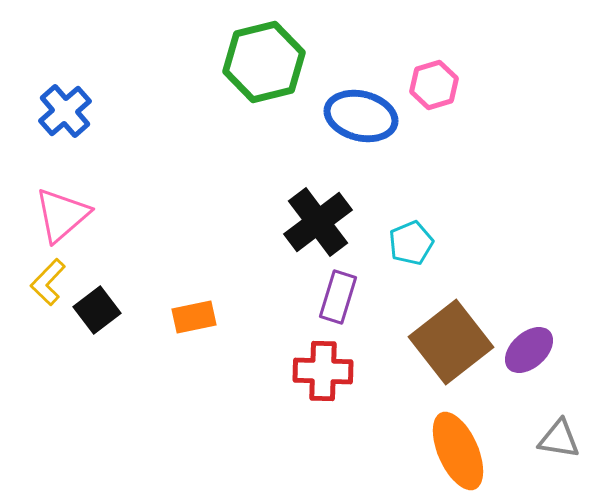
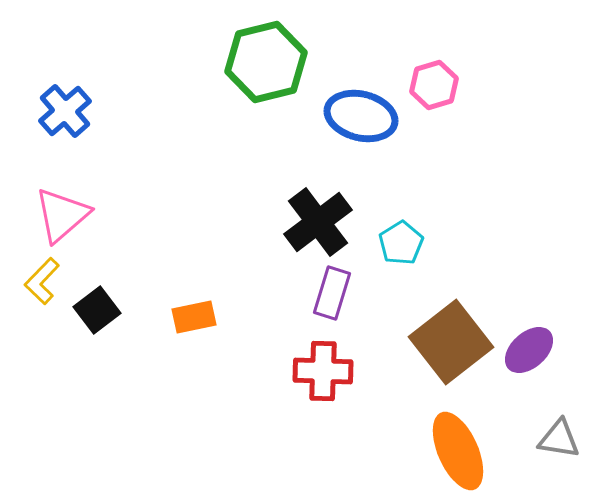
green hexagon: moved 2 px right
cyan pentagon: moved 10 px left; rotated 9 degrees counterclockwise
yellow L-shape: moved 6 px left, 1 px up
purple rectangle: moved 6 px left, 4 px up
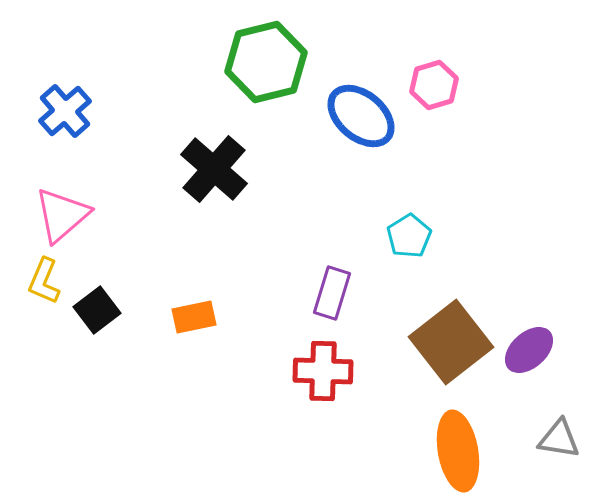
blue ellipse: rotated 26 degrees clockwise
black cross: moved 104 px left, 53 px up; rotated 12 degrees counterclockwise
cyan pentagon: moved 8 px right, 7 px up
yellow L-shape: moved 2 px right; rotated 21 degrees counterclockwise
orange ellipse: rotated 14 degrees clockwise
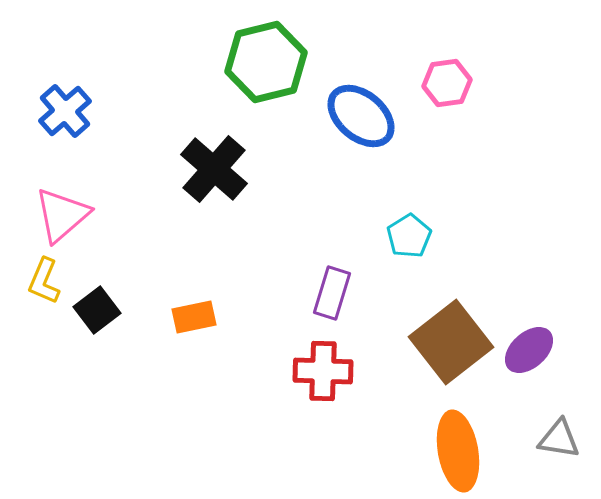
pink hexagon: moved 13 px right, 2 px up; rotated 9 degrees clockwise
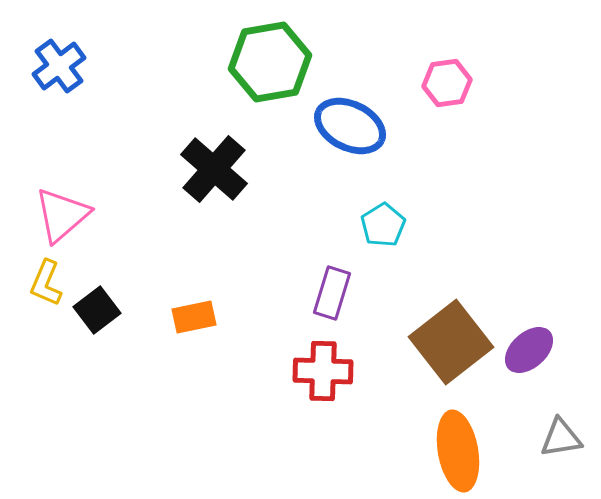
green hexagon: moved 4 px right; rotated 4 degrees clockwise
blue cross: moved 6 px left, 45 px up; rotated 4 degrees clockwise
blue ellipse: moved 11 px left, 10 px down; rotated 14 degrees counterclockwise
cyan pentagon: moved 26 px left, 11 px up
yellow L-shape: moved 2 px right, 2 px down
gray triangle: moved 2 px right, 1 px up; rotated 18 degrees counterclockwise
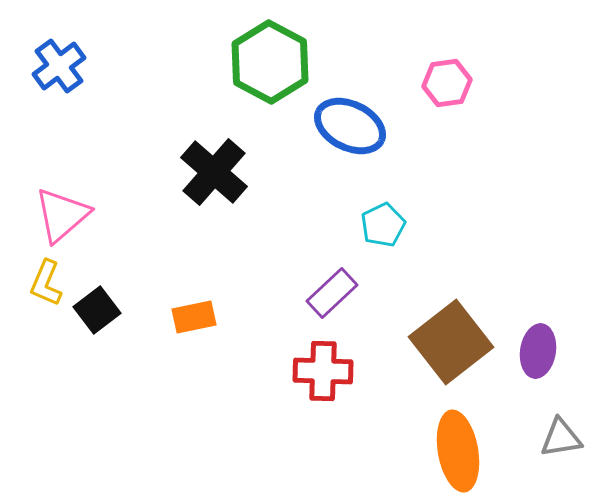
green hexagon: rotated 22 degrees counterclockwise
black cross: moved 3 px down
cyan pentagon: rotated 6 degrees clockwise
purple rectangle: rotated 30 degrees clockwise
purple ellipse: moved 9 px right, 1 px down; rotated 39 degrees counterclockwise
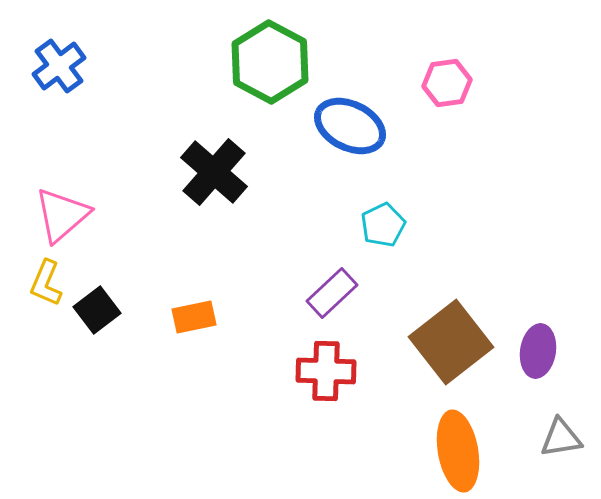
red cross: moved 3 px right
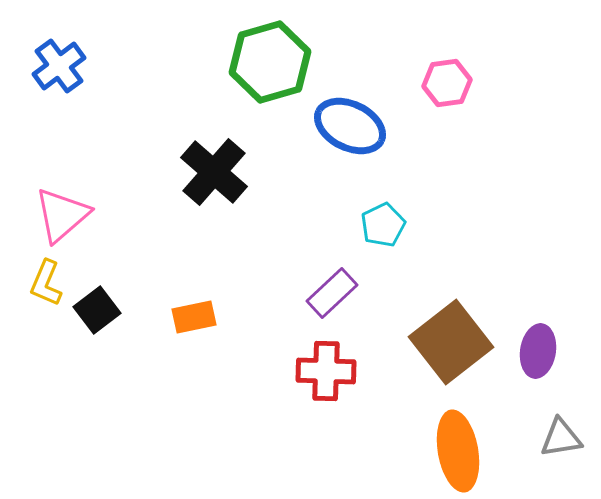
green hexagon: rotated 16 degrees clockwise
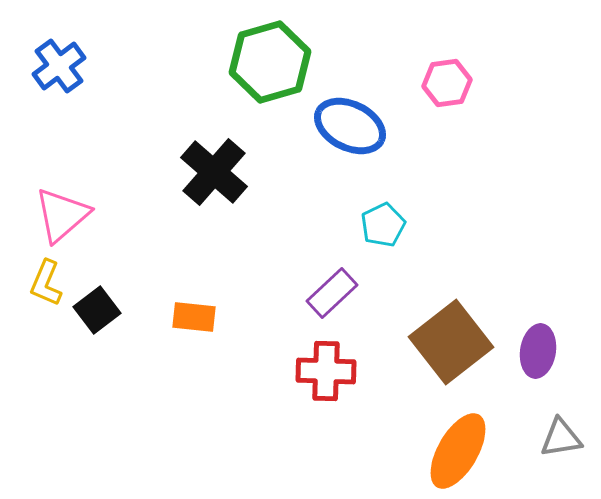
orange rectangle: rotated 18 degrees clockwise
orange ellipse: rotated 40 degrees clockwise
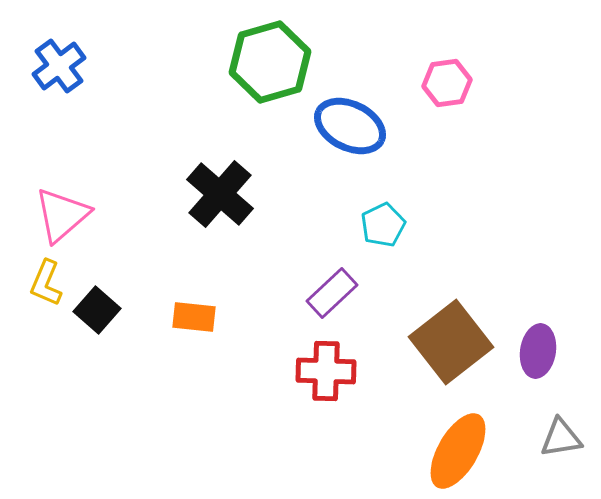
black cross: moved 6 px right, 22 px down
black square: rotated 12 degrees counterclockwise
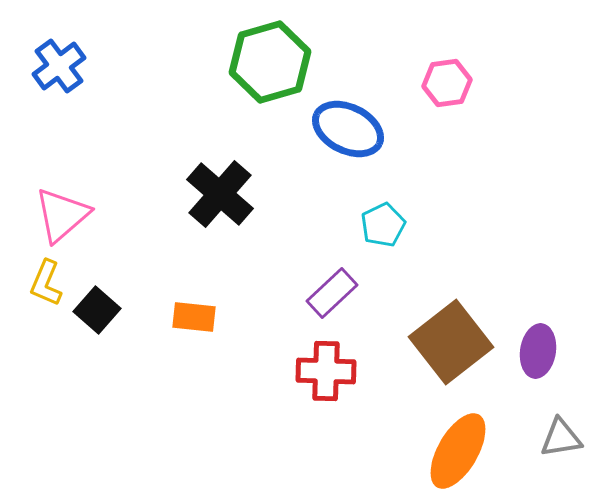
blue ellipse: moved 2 px left, 3 px down
